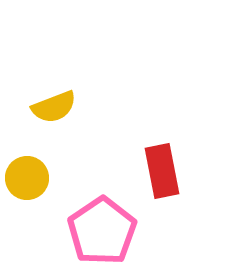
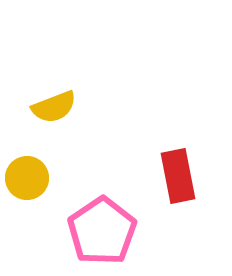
red rectangle: moved 16 px right, 5 px down
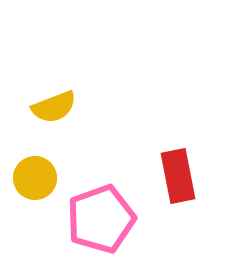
yellow circle: moved 8 px right
pink pentagon: moved 1 px left, 12 px up; rotated 14 degrees clockwise
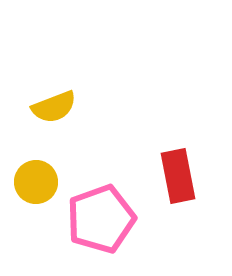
yellow circle: moved 1 px right, 4 px down
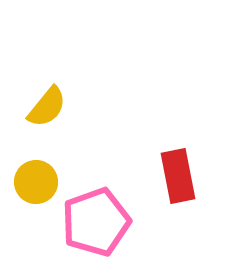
yellow semicircle: moved 7 px left; rotated 30 degrees counterclockwise
pink pentagon: moved 5 px left, 3 px down
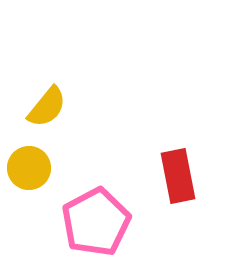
yellow circle: moved 7 px left, 14 px up
pink pentagon: rotated 8 degrees counterclockwise
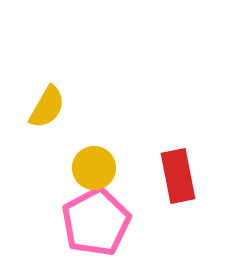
yellow semicircle: rotated 9 degrees counterclockwise
yellow circle: moved 65 px right
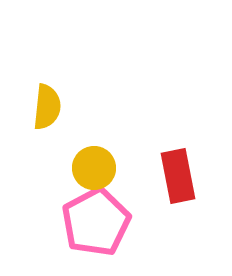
yellow semicircle: rotated 24 degrees counterclockwise
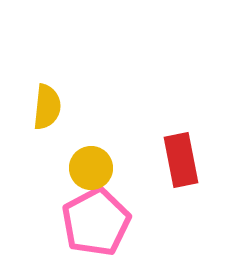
yellow circle: moved 3 px left
red rectangle: moved 3 px right, 16 px up
